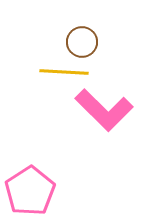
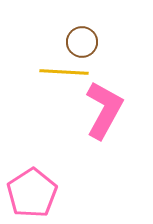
pink L-shape: rotated 106 degrees counterclockwise
pink pentagon: moved 2 px right, 2 px down
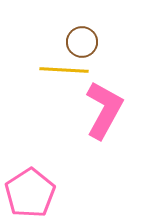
yellow line: moved 2 px up
pink pentagon: moved 2 px left
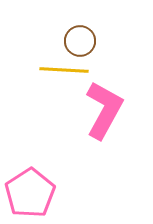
brown circle: moved 2 px left, 1 px up
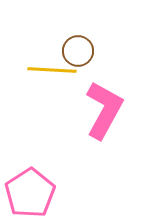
brown circle: moved 2 px left, 10 px down
yellow line: moved 12 px left
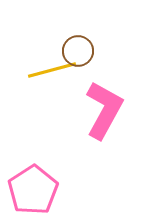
yellow line: rotated 18 degrees counterclockwise
pink pentagon: moved 3 px right, 3 px up
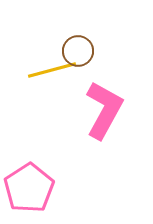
pink pentagon: moved 4 px left, 2 px up
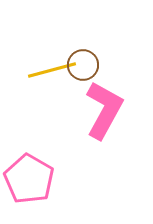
brown circle: moved 5 px right, 14 px down
pink pentagon: moved 9 px up; rotated 9 degrees counterclockwise
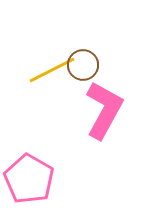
yellow line: rotated 12 degrees counterclockwise
